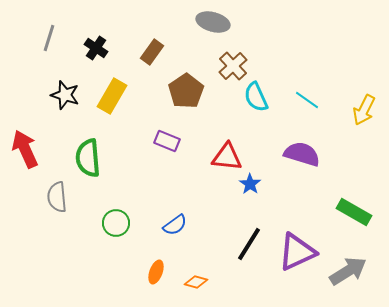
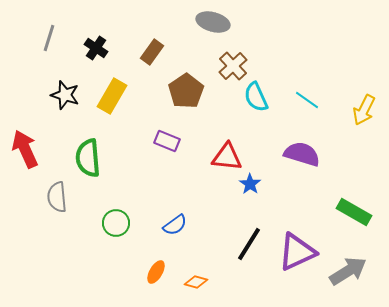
orange ellipse: rotated 10 degrees clockwise
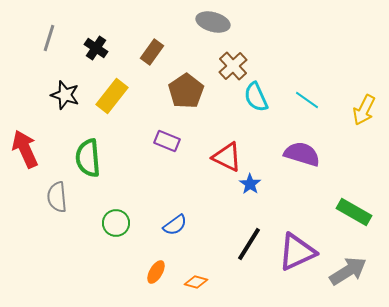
yellow rectangle: rotated 8 degrees clockwise
red triangle: rotated 20 degrees clockwise
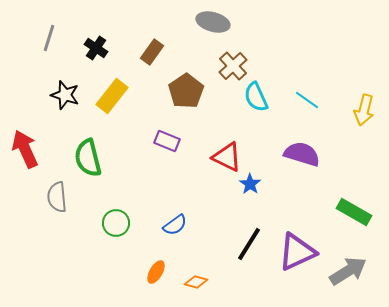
yellow arrow: rotated 12 degrees counterclockwise
green semicircle: rotated 9 degrees counterclockwise
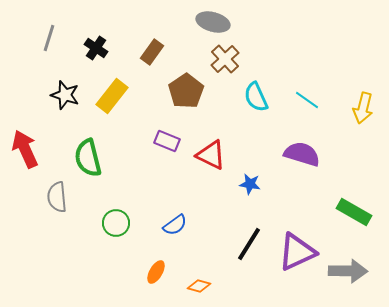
brown cross: moved 8 px left, 7 px up
yellow arrow: moved 1 px left, 2 px up
red triangle: moved 16 px left, 2 px up
blue star: rotated 25 degrees counterclockwise
gray arrow: rotated 33 degrees clockwise
orange diamond: moved 3 px right, 4 px down
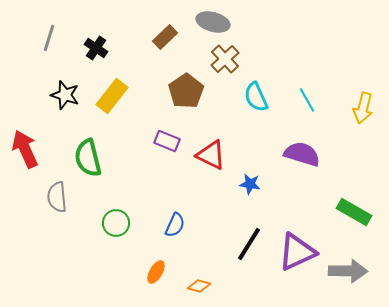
brown rectangle: moved 13 px right, 15 px up; rotated 10 degrees clockwise
cyan line: rotated 25 degrees clockwise
blue semicircle: rotated 30 degrees counterclockwise
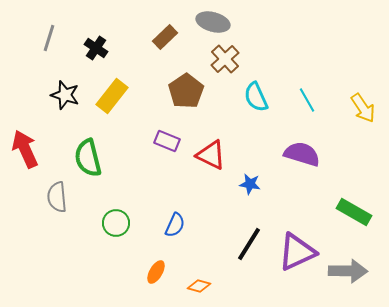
yellow arrow: rotated 48 degrees counterclockwise
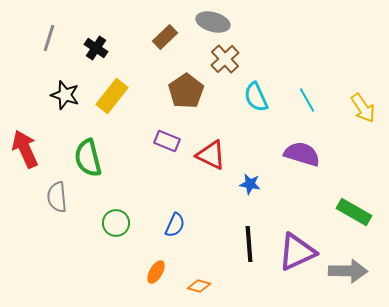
black line: rotated 36 degrees counterclockwise
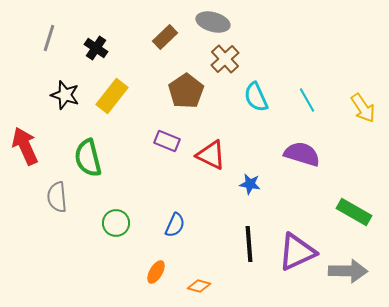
red arrow: moved 3 px up
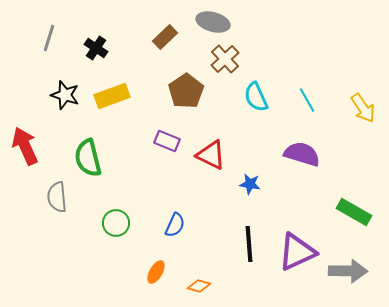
yellow rectangle: rotated 32 degrees clockwise
